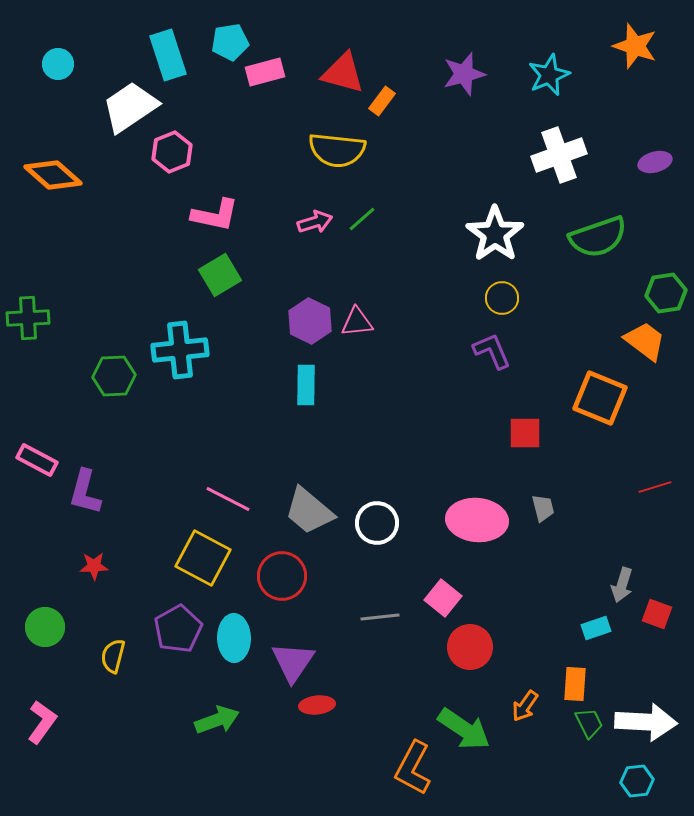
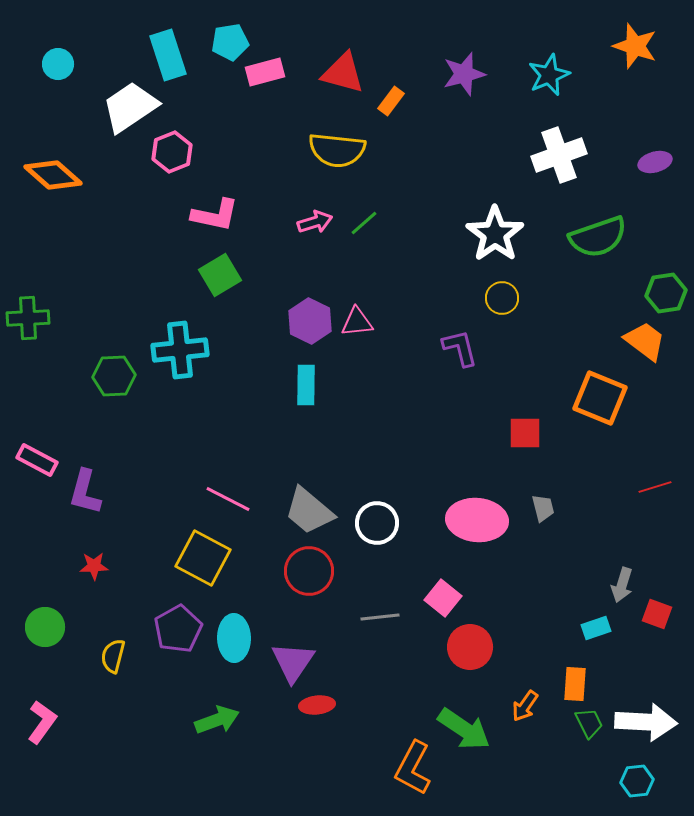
orange rectangle at (382, 101): moved 9 px right
green line at (362, 219): moved 2 px right, 4 px down
purple L-shape at (492, 351): moved 32 px left, 3 px up; rotated 9 degrees clockwise
red circle at (282, 576): moved 27 px right, 5 px up
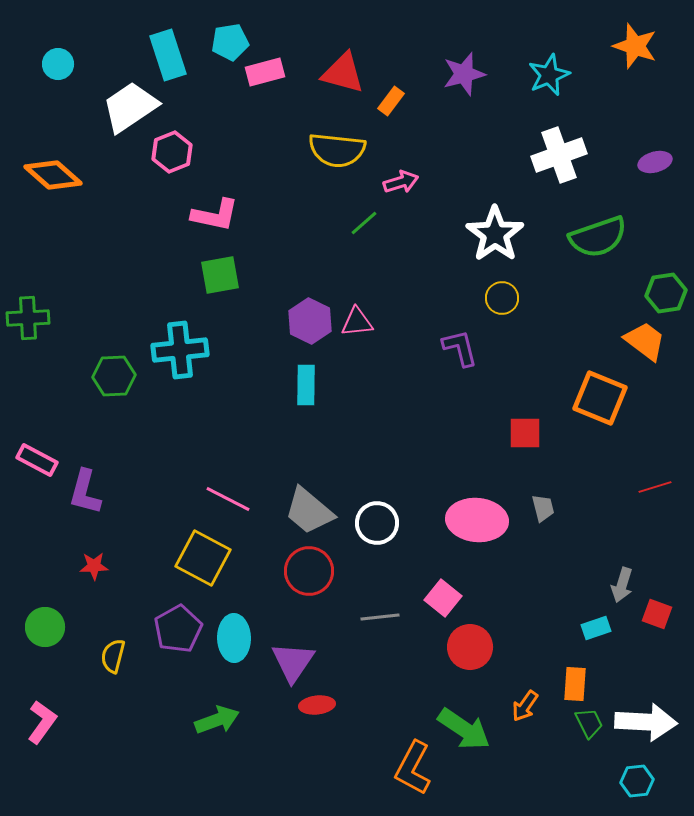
pink arrow at (315, 222): moved 86 px right, 40 px up
green square at (220, 275): rotated 21 degrees clockwise
